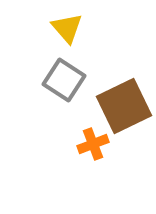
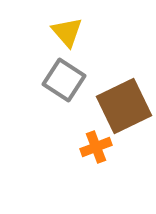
yellow triangle: moved 4 px down
orange cross: moved 3 px right, 3 px down
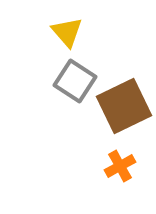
gray square: moved 11 px right, 1 px down
orange cross: moved 24 px right, 19 px down; rotated 8 degrees counterclockwise
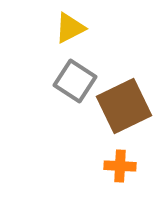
yellow triangle: moved 3 px right, 4 px up; rotated 44 degrees clockwise
orange cross: rotated 32 degrees clockwise
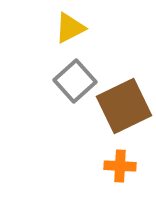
gray square: rotated 15 degrees clockwise
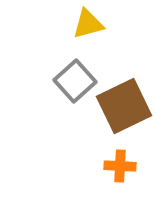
yellow triangle: moved 18 px right, 4 px up; rotated 12 degrees clockwise
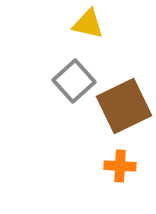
yellow triangle: rotated 28 degrees clockwise
gray square: moved 1 px left
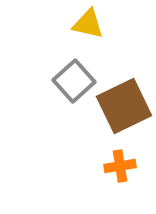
orange cross: rotated 12 degrees counterclockwise
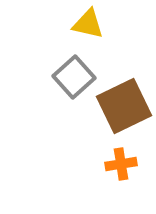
gray square: moved 4 px up
orange cross: moved 1 px right, 2 px up
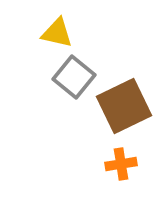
yellow triangle: moved 31 px left, 9 px down
gray square: rotated 9 degrees counterclockwise
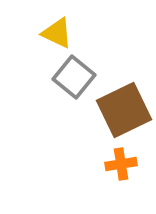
yellow triangle: rotated 12 degrees clockwise
brown square: moved 4 px down
